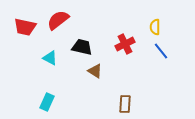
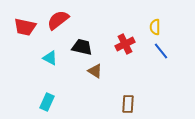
brown rectangle: moved 3 px right
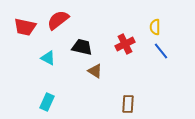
cyan triangle: moved 2 px left
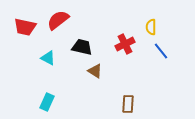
yellow semicircle: moved 4 px left
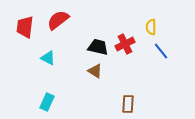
red trapezoid: rotated 85 degrees clockwise
black trapezoid: moved 16 px right
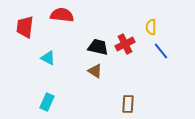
red semicircle: moved 4 px right, 5 px up; rotated 45 degrees clockwise
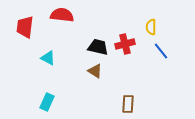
red cross: rotated 12 degrees clockwise
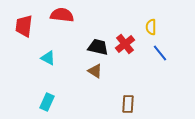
red trapezoid: moved 1 px left, 1 px up
red cross: rotated 24 degrees counterclockwise
blue line: moved 1 px left, 2 px down
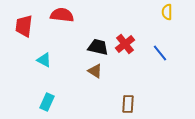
yellow semicircle: moved 16 px right, 15 px up
cyan triangle: moved 4 px left, 2 px down
